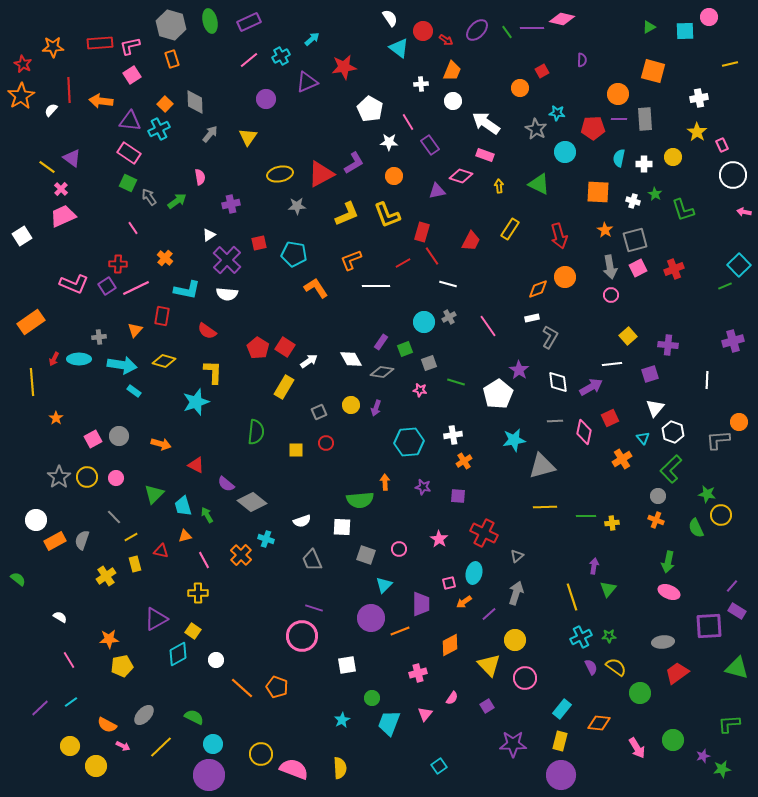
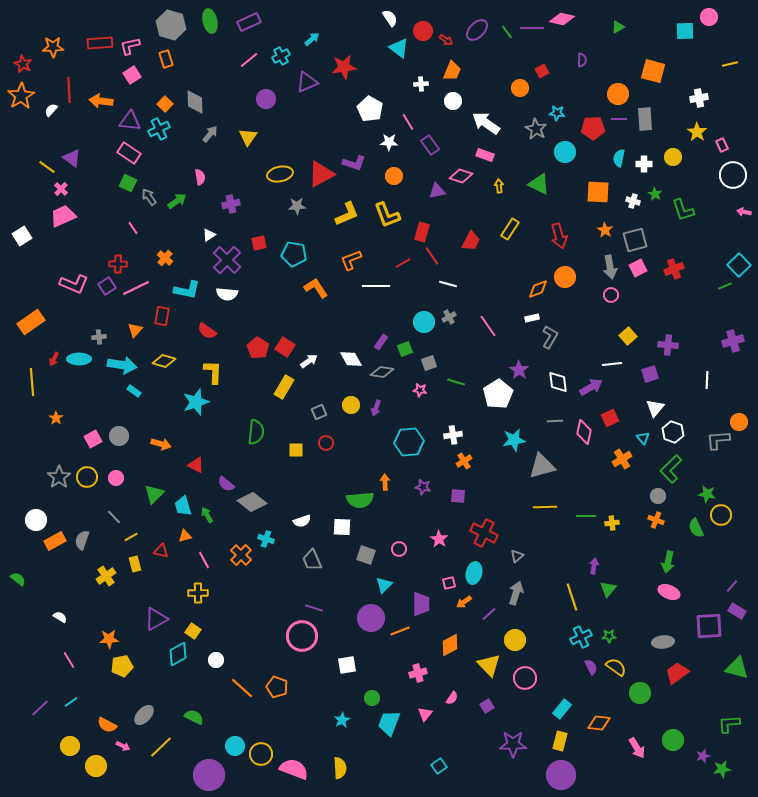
green triangle at (649, 27): moved 31 px left
orange rectangle at (172, 59): moved 6 px left
purple L-shape at (354, 163): rotated 50 degrees clockwise
cyan circle at (213, 744): moved 22 px right, 2 px down
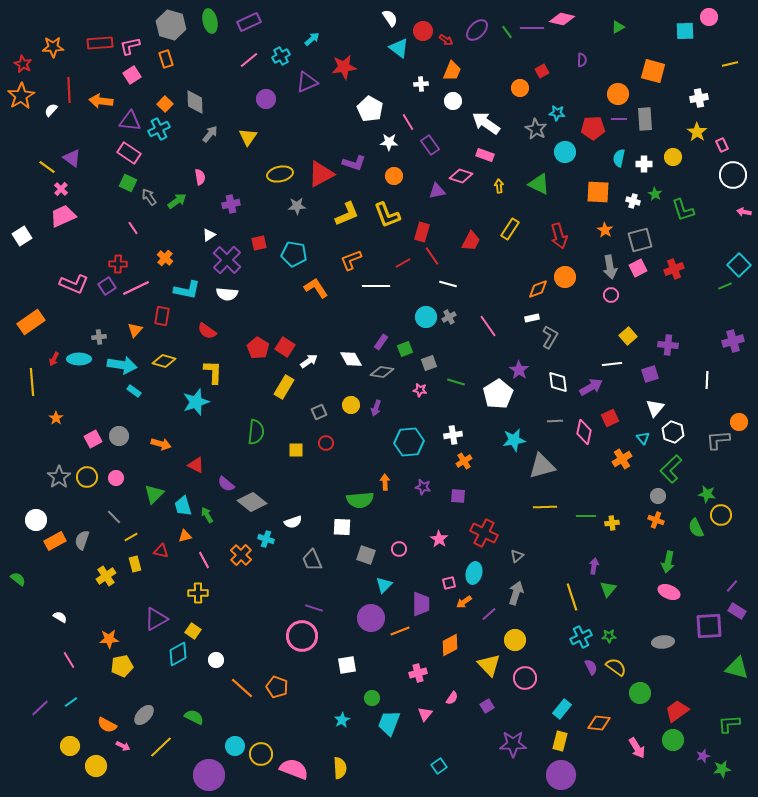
gray square at (635, 240): moved 5 px right
cyan circle at (424, 322): moved 2 px right, 5 px up
white semicircle at (302, 521): moved 9 px left, 1 px down
red trapezoid at (677, 673): moved 38 px down
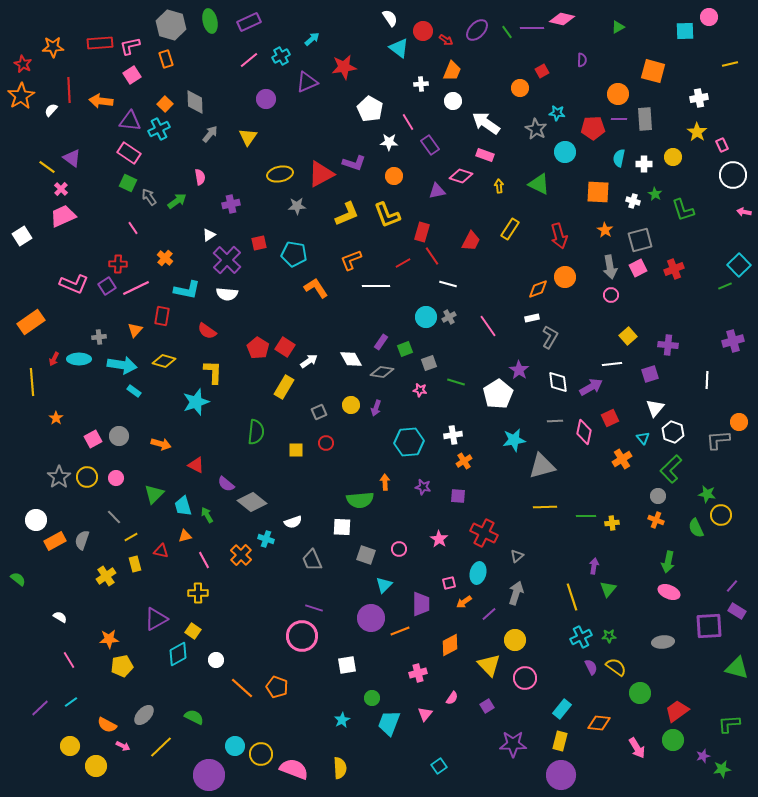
cyan ellipse at (474, 573): moved 4 px right
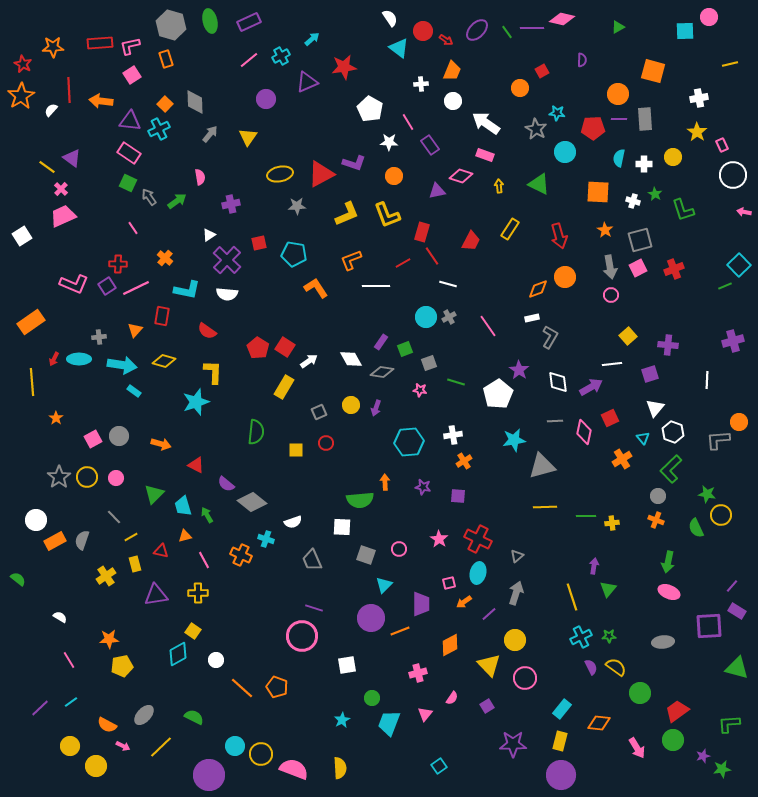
red cross at (484, 533): moved 6 px left, 6 px down
orange cross at (241, 555): rotated 20 degrees counterclockwise
purple triangle at (156, 619): moved 24 px up; rotated 20 degrees clockwise
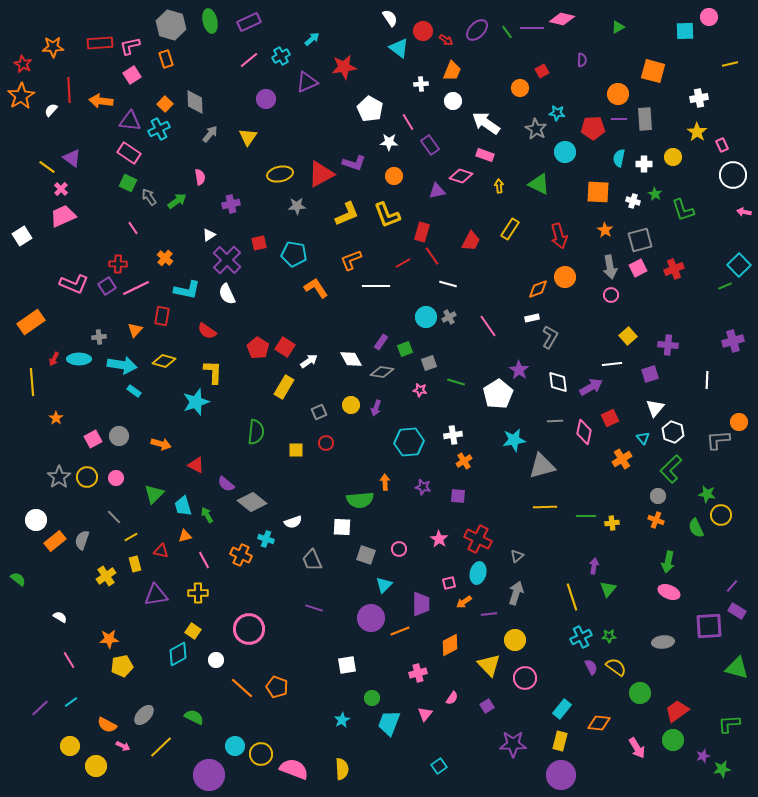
white semicircle at (227, 294): rotated 60 degrees clockwise
orange rectangle at (55, 541): rotated 10 degrees counterclockwise
purple line at (489, 614): rotated 35 degrees clockwise
pink circle at (302, 636): moved 53 px left, 7 px up
yellow semicircle at (340, 768): moved 2 px right, 1 px down
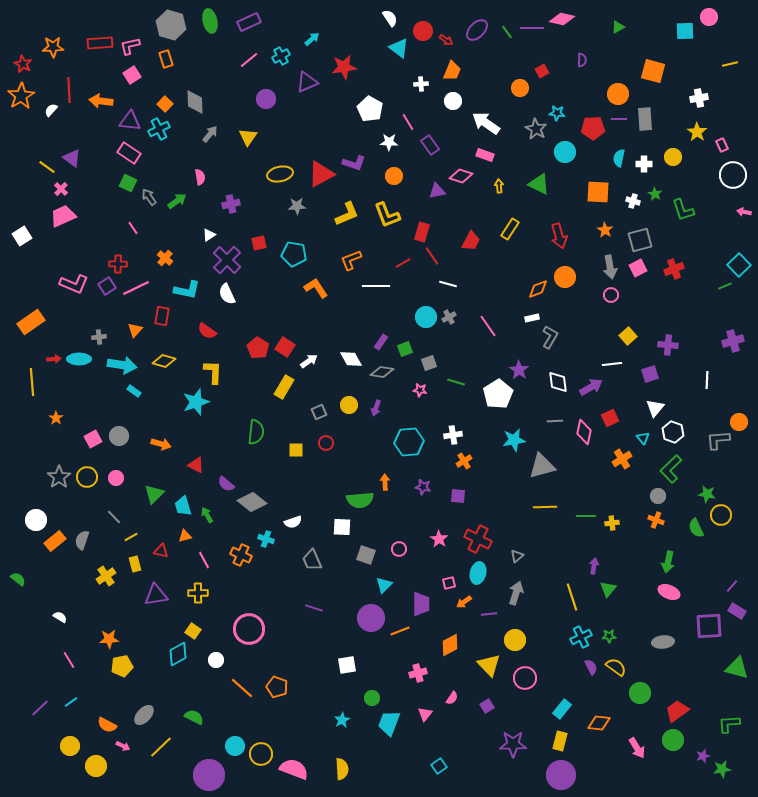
red arrow at (54, 359): rotated 120 degrees counterclockwise
yellow circle at (351, 405): moved 2 px left
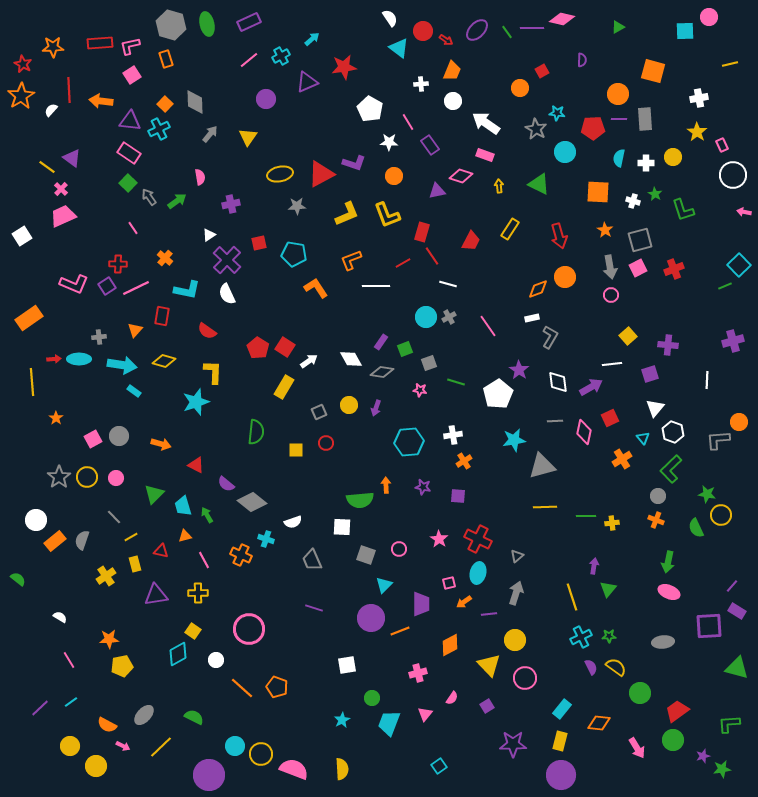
green ellipse at (210, 21): moved 3 px left, 3 px down
white cross at (644, 164): moved 2 px right, 1 px up
green square at (128, 183): rotated 18 degrees clockwise
orange rectangle at (31, 322): moved 2 px left, 4 px up
orange arrow at (385, 482): moved 1 px right, 3 px down
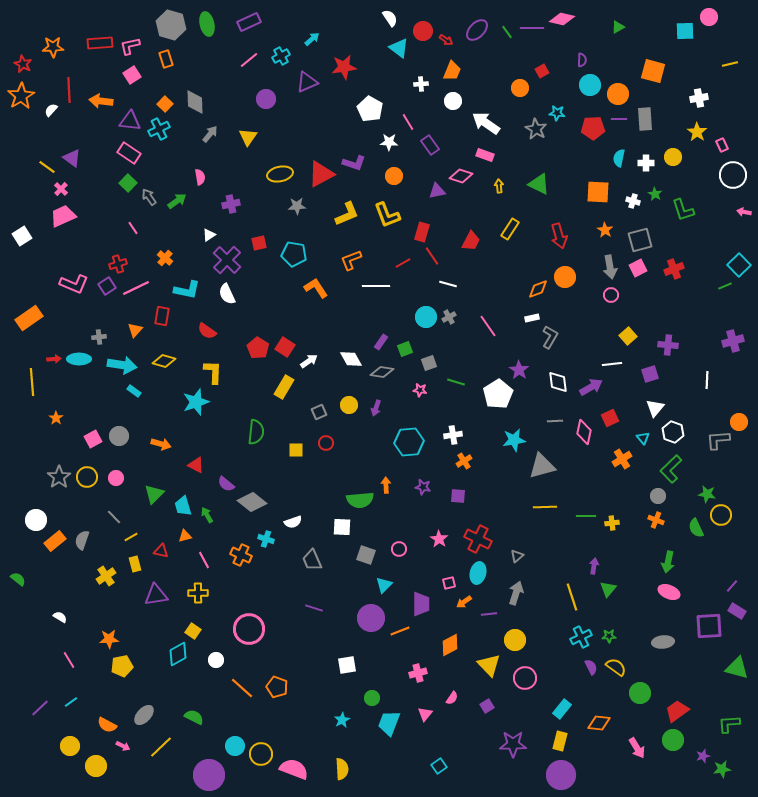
cyan circle at (565, 152): moved 25 px right, 67 px up
red cross at (118, 264): rotated 18 degrees counterclockwise
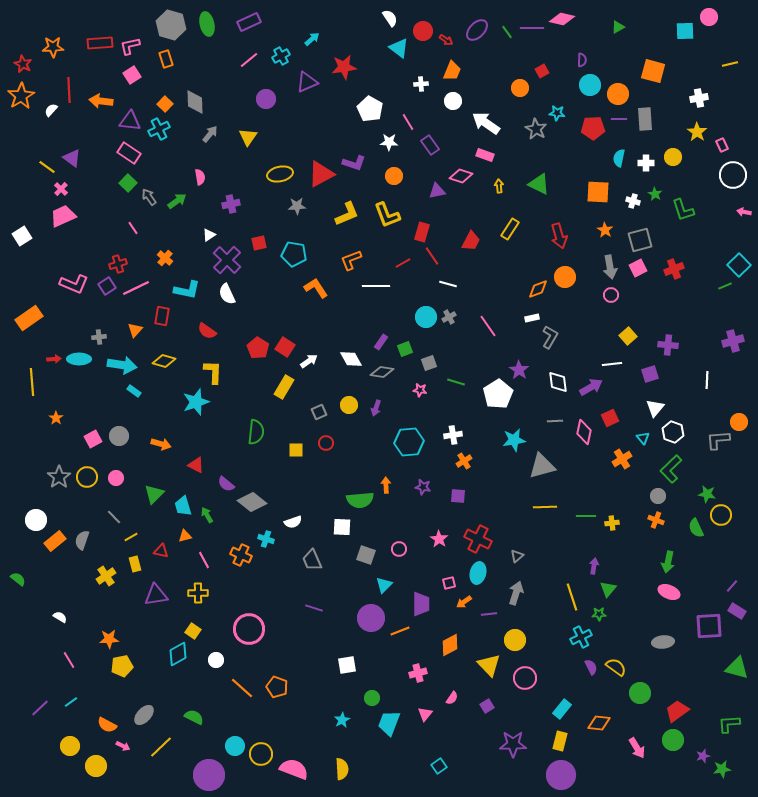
green star at (609, 636): moved 10 px left, 22 px up
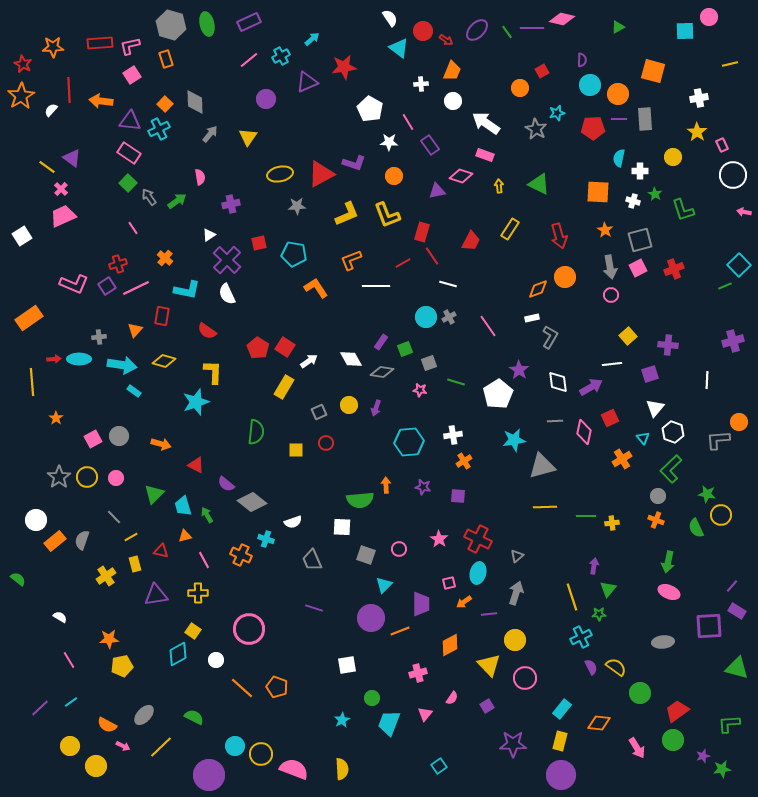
cyan star at (557, 113): rotated 21 degrees counterclockwise
white cross at (646, 163): moved 6 px left, 8 px down
